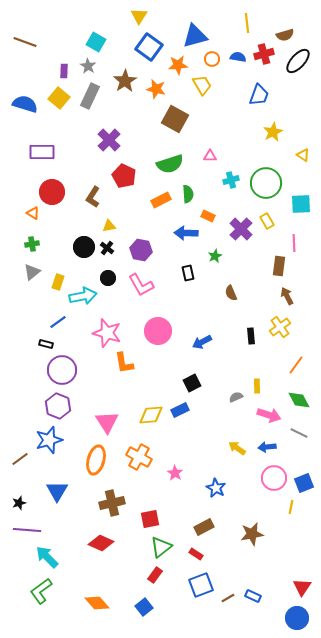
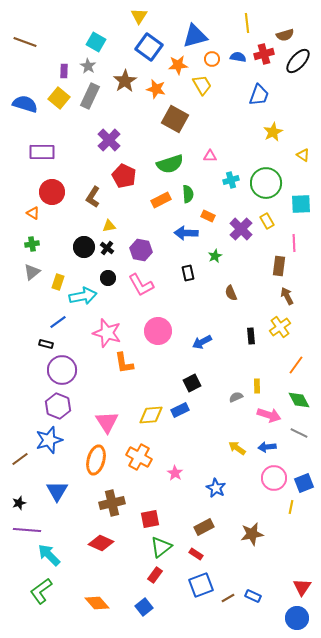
cyan arrow at (47, 557): moved 2 px right, 2 px up
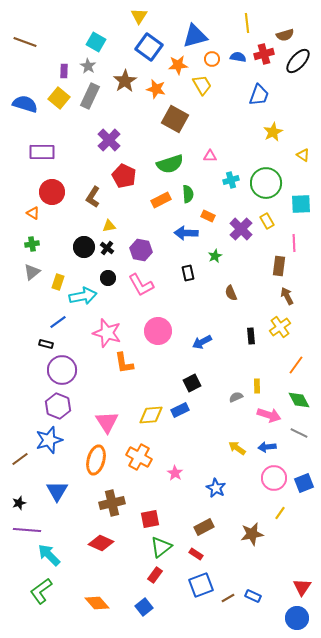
yellow line at (291, 507): moved 11 px left, 6 px down; rotated 24 degrees clockwise
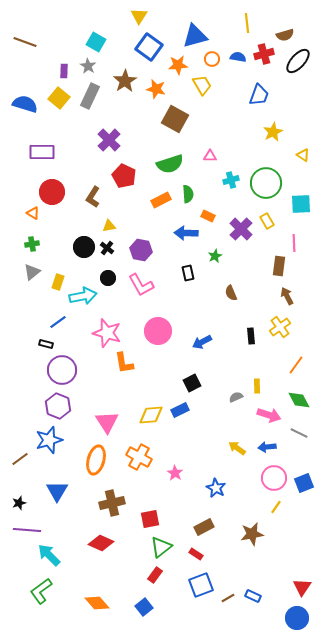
yellow line at (280, 513): moved 4 px left, 6 px up
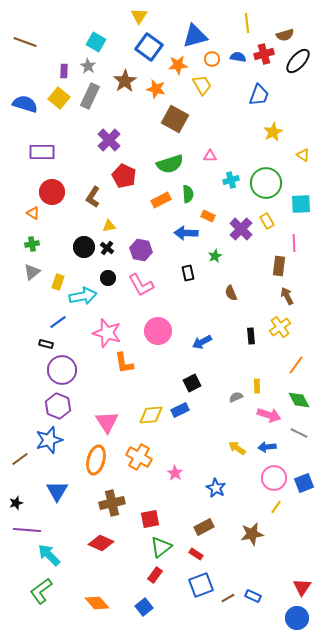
black star at (19, 503): moved 3 px left
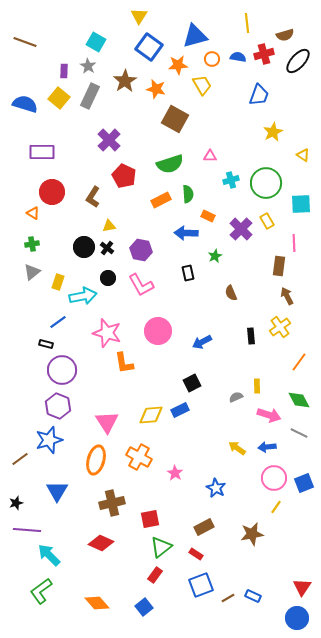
orange line at (296, 365): moved 3 px right, 3 px up
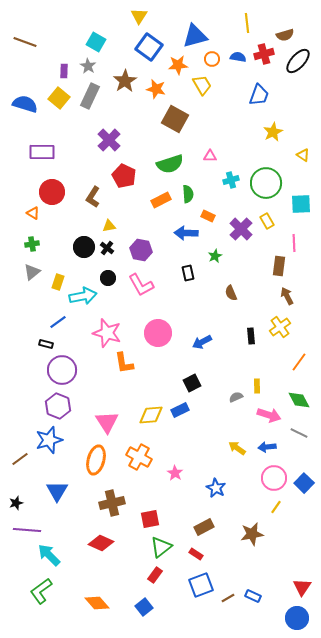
pink circle at (158, 331): moved 2 px down
blue square at (304, 483): rotated 24 degrees counterclockwise
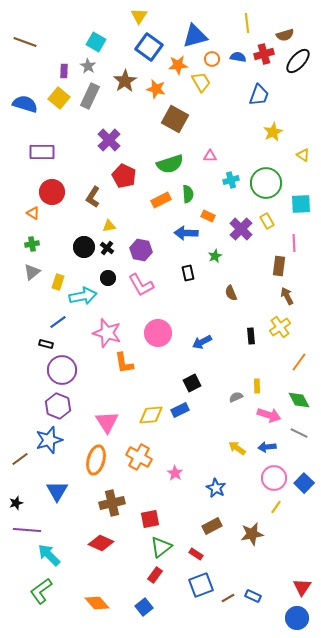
yellow trapezoid at (202, 85): moved 1 px left, 3 px up
brown rectangle at (204, 527): moved 8 px right, 1 px up
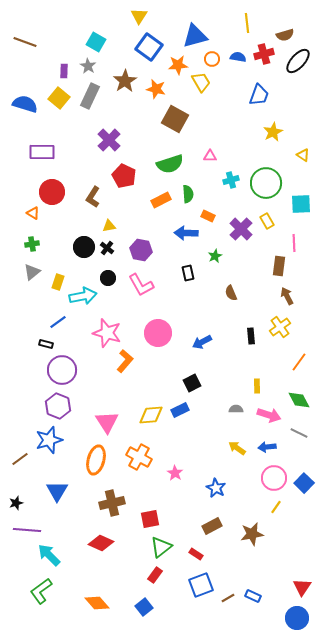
orange L-shape at (124, 363): moved 1 px right, 2 px up; rotated 130 degrees counterclockwise
gray semicircle at (236, 397): moved 12 px down; rotated 24 degrees clockwise
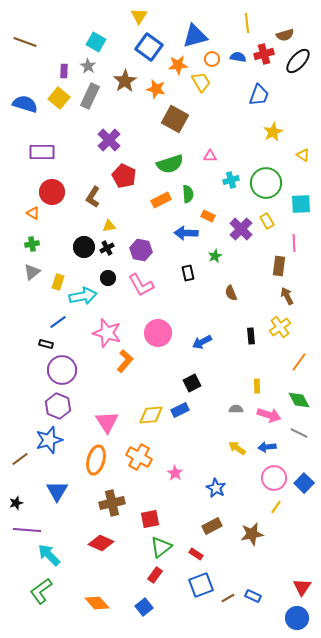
black cross at (107, 248): rotated 24 degrees clockwise
